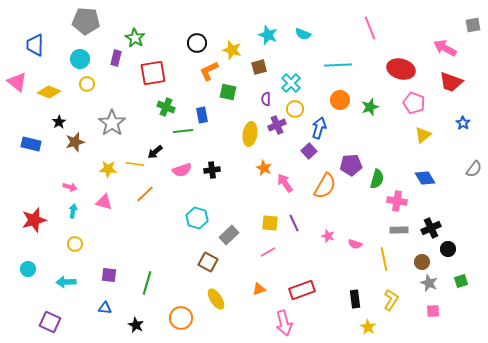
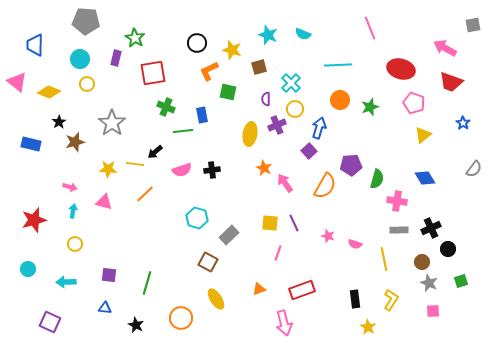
pink line at (268, 252): moved 10 px right, 1 px down; rotated 42 degrees counterclockwise
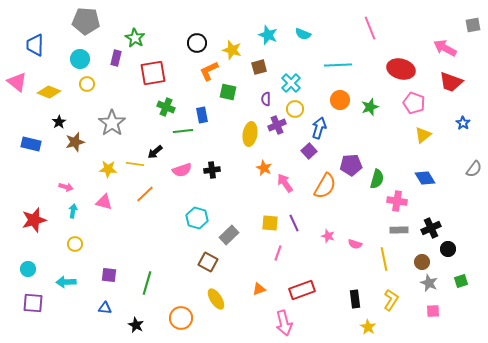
pink arrow at (70, 187): moved 4 px left
purple square at (50, 322): moved 17 px left, 19 px up; rotated 20 degrees counterclockwise
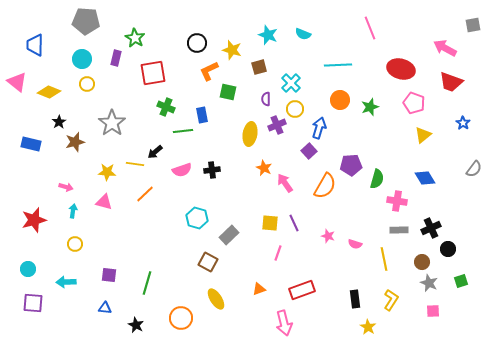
cyan circle at (80, 59): moved 2 px right
yellow star at (108, 169): moved 1 px left, 3 px down
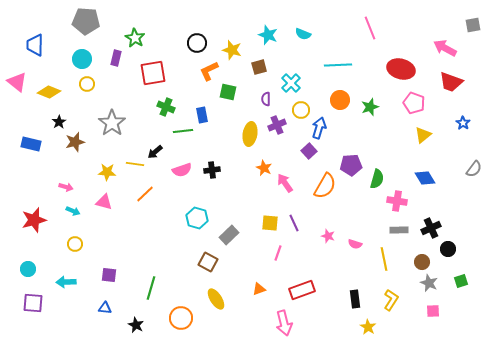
yellow circle at (295, 109): moved 6 px right, 1 px down
cyan arrow at (73, 211): rotated 104 degrees clockwise
green line at (147, 283): moved 4 px right, 5 px down
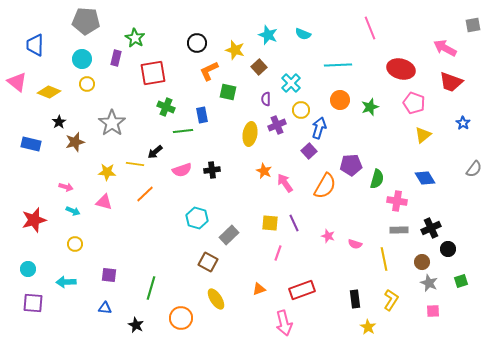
yellow star at (232, 50): moved 3 px right
brown square at (259, 67): rotated 28 degrees counterclockwise
orange star at (264, 168): moved 3 px down
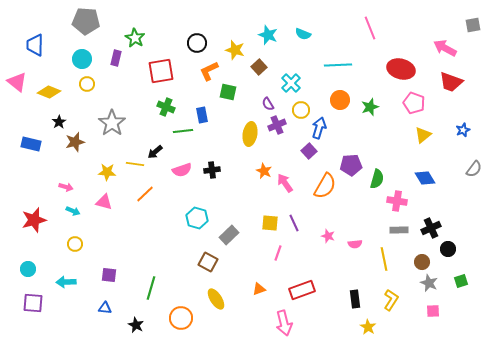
red square at (153, 73): moved 8 px right, 2 px up
purple semicircle at (266, 99): moved 2 px right, 5 px down; rotated 32 degrees counterclockwise
blue star at (463, 123): moved 7 px down; rotated 16 degrees clockwise
pink semicircle at (355, 244): rotated 24 degrees counterclockwise
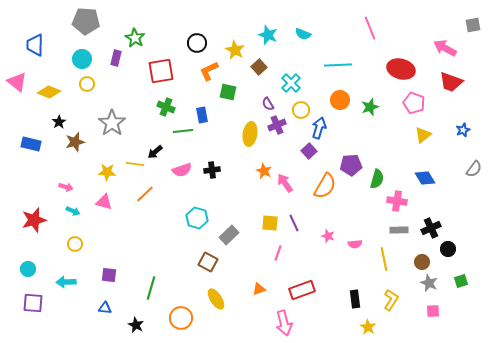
yellow star at (235, 50): rotated 12 degrees clockwise
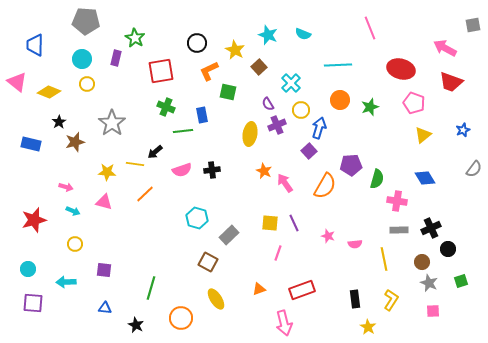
purple square at (109, 275): moved 5 px left, 5 px up
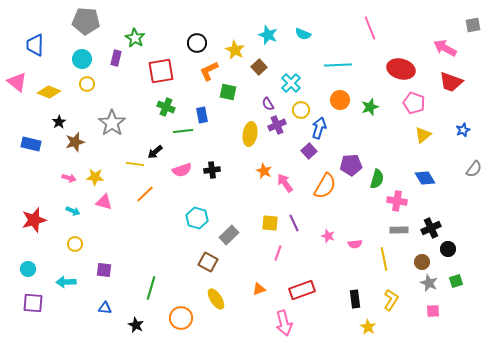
yellow star at (107, 172): moved 12 px left, 5 px down
pink arrow at (66, 187): moved 3 px right, 9 px up
green square at (461, 281): moved 5 px left
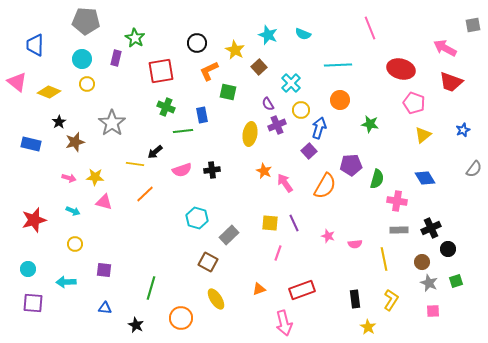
green star at (370, 107): moved 17 px down; rotated 30 degrees clockwise
